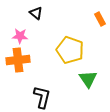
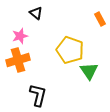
pink star: rotated 21 degrees counterclockwise
orange cross: rotated 10 degrees counterclockwise
green triangle: moved 1 px right, 8 px up
black L-shape: moved 4 px left, 2 px up
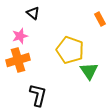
black triangle: moved 3 px left
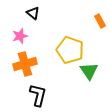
orange rectangle: moved 2 px down
orange cross: moved 7 px right, 4 px down
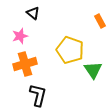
green triangle: moved 4 px right, 1 px up
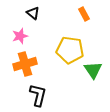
orange rectangle: moved 16 px left, 7 px up
yellow pentagon: rotated 12 degrees counterclockwise
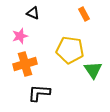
black triangle: rotated 16 degrees counterclockwise
black L-shape: moved 1 px right, 2 px up; rotated 100 degrees counterclockwise
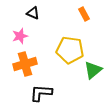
green triangle: rotated 24 degrees clockwise
black L-shape: moved 2 px right
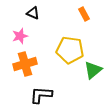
black L-shape: moved 2 px down
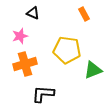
yellow pentagon: moved 3 px left
green triangle: rotated 18 degrees clockwise
black L-shape: moved 2 px right, 1 px up
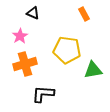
pink star: rotated 14 degrees counterclockwise
green triangle: rotated 12 degrees clockwise
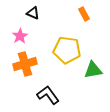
black L-shape: moved 5 px right, 1 px down; rotated 50 degrees clockwise
